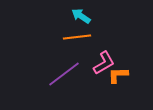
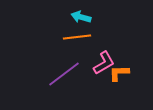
cyan arrow: moved 1 px down; rotated 18 degrees counterclockwise
orange L-shape: moved 1 px right, 2 px up
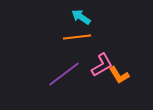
cyan arrow: rotated 18 degrees clockwise
pink L-shape: moved 2 px left, 2 px down
orange L-shape: moved 2 px down; rotated 120 degrees counterclockwise
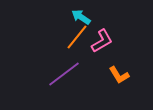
orange line: rotated 44 degrees counterclockwise
pink L-shape: moved 24 px up
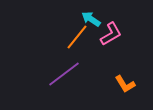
cyan arrow: moved 10 px right, 2 px down
pink L-shape: moved 9 px right, 7 px up
orange L-shape: moved 6 px right, 9 px down
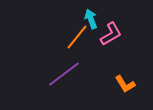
cyan arrow: rotated 36 degrees clockwise
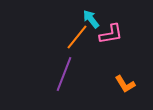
cyan arrow: rotated 18 degrees counterclockwise
pink L-shape: rotated 20 degrees clockwise
purple line: rotated 32 degrees counterclockwise
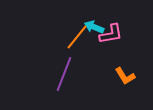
cyan arrow: moved 3 px right, 8 px down; rotated 30 degrees counterclockwise
orange L-shape: moved 8 px up
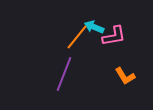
pink L-shape: moved 3 px right, 2 px down
